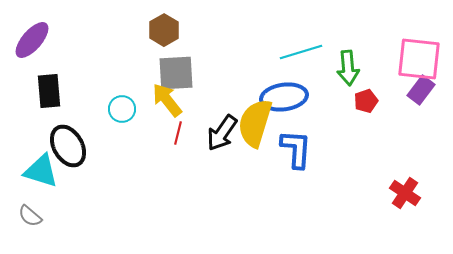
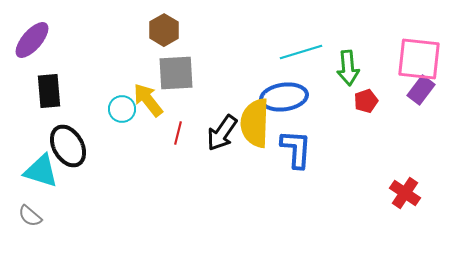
yellow arrow: moved 19 px left
yellow semicircle: rotated 15 degrees counterclockwise
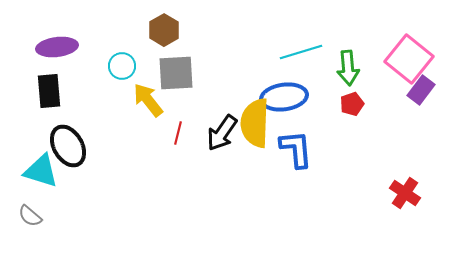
purple ellipse: moved 25 px right, 7 px down; rotated 42 degrees clockwise
pink square: moved 10 px left; rotated 33 degrees clockwise
red pentagon: moved 14 px left, 3 px down
cyan circle: moved 43 px up
blue L-shape: rotated 9 degrees counterclockwise
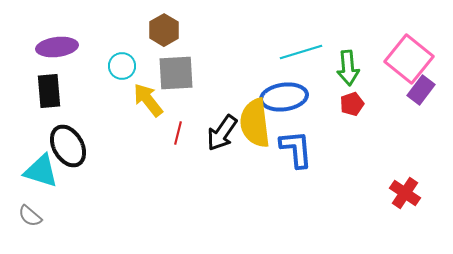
yellow semicircle: rotated 9 degrees counterclockwise
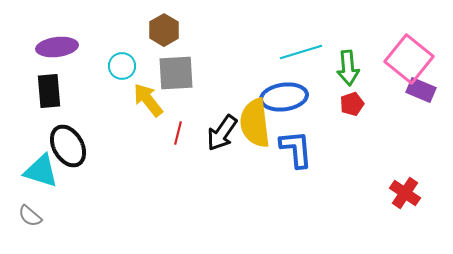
purple rectangle: rotated 76 degrees clockwise
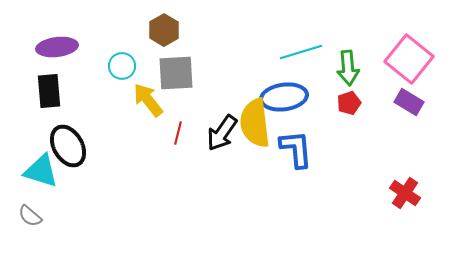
purple rectangle: moved 12 px left, 12 px down; rotated 8 degrees clockwise
red pentagon: moved 3 px left, 1 px up
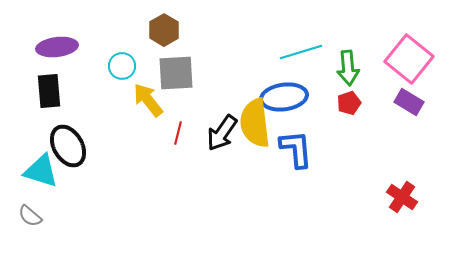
red cross: moved 3 px left, 4 px down
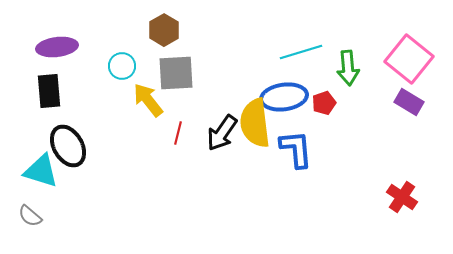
red pentagon: moved 25 px left
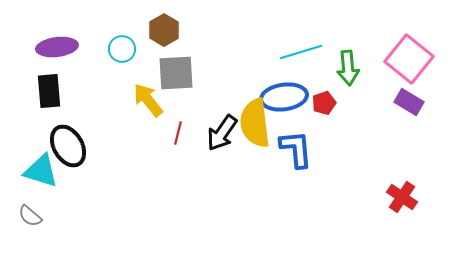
cyan circle: moved 17 px up
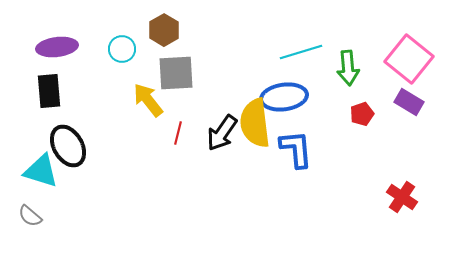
red pentagon: moved 38 px right, 11 px down
